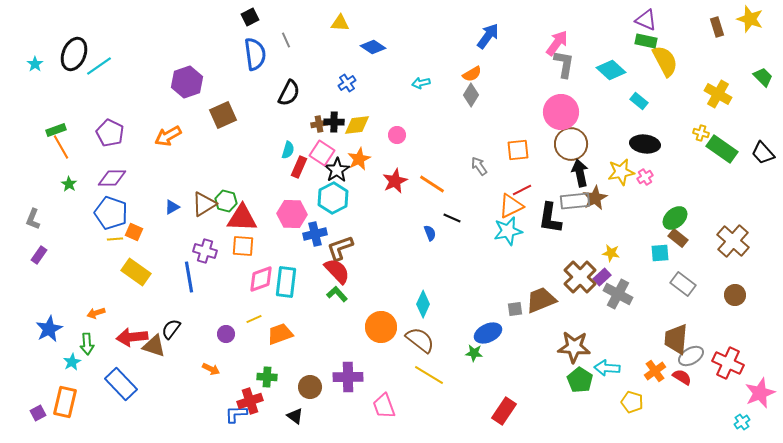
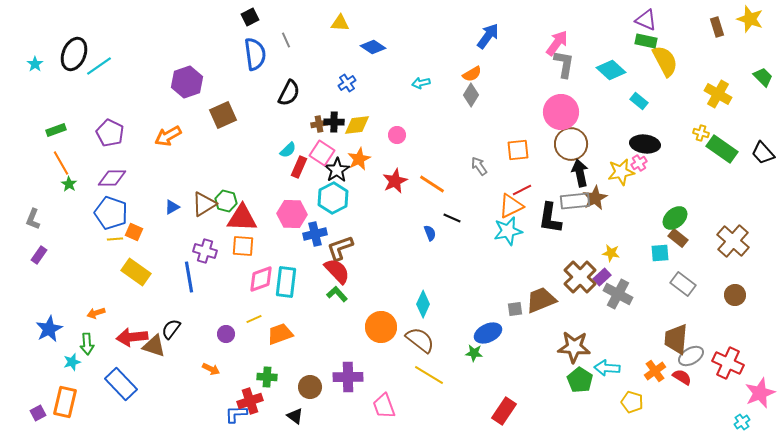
orange line at (61, 147): moved 16 px down
cyan semicircle at (288, 150): rotated 30 degrees clockwise
pink cross at (645, 177): moved 6 px left, 14 px up
cyan star at (72, 362): rotated 12 degrees clockwise
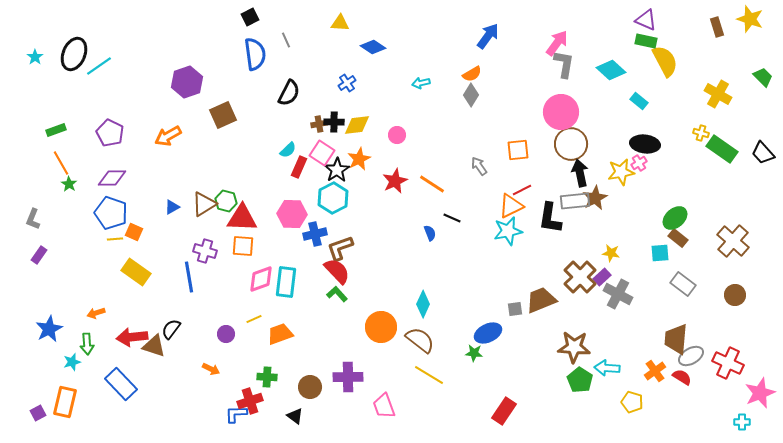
cyan star at (35, 64): moved 7 px up
cyan cross at (742, 422): rotated 35 degrees clockwise
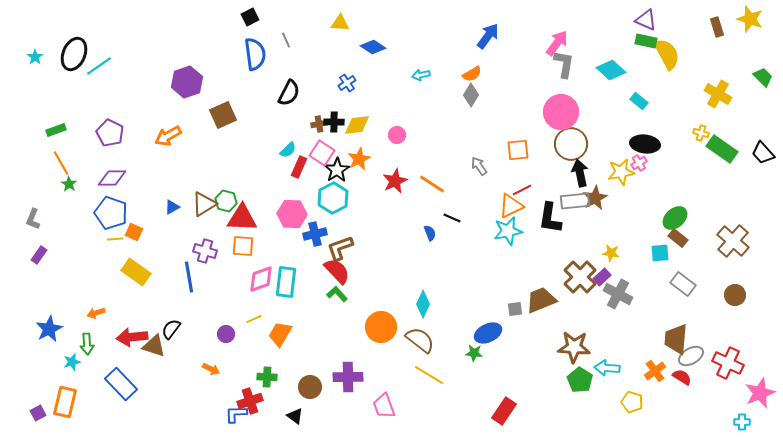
yellow semicircle at (665, 61): moved 2 px right, 7 px up
cyan arrow at (421, 83): moved 8 px up
orange trapezoid at (280, 334): rotated 40 degrees counterclockwise
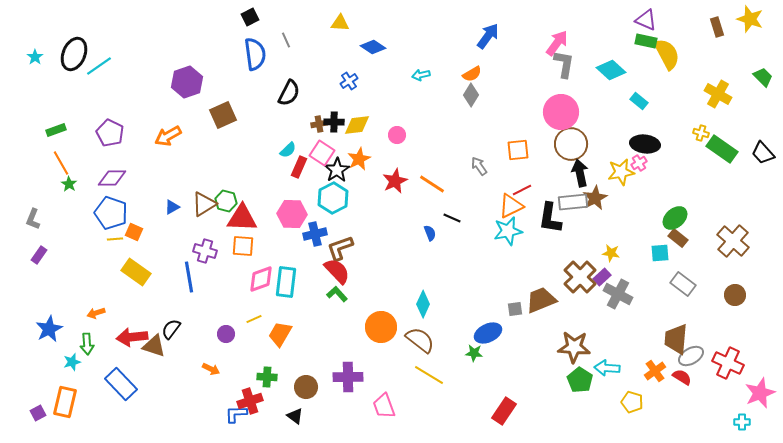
blue cross at (347, 83): moved 2 px right, 2 px up
gray rectangle at (575, 201): moved 2 px left, 1 px down
brown circle at (310, 387): moved 4 px left
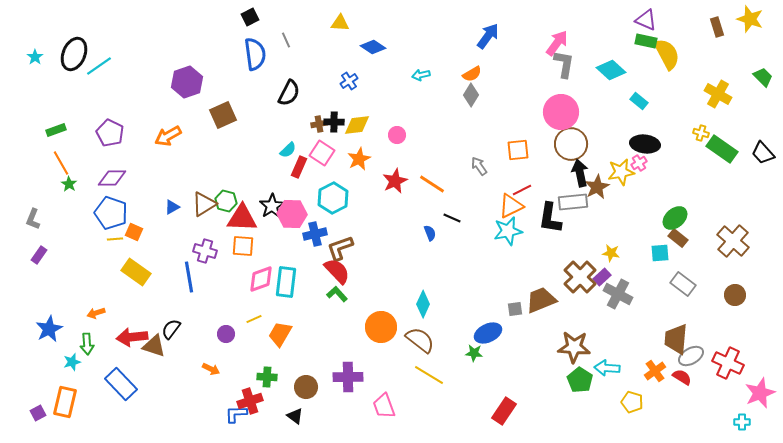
black star at (337, 170): moved 65 px left, 36 px down
brown star at (595, 198): moved 2 px right, 11 px up
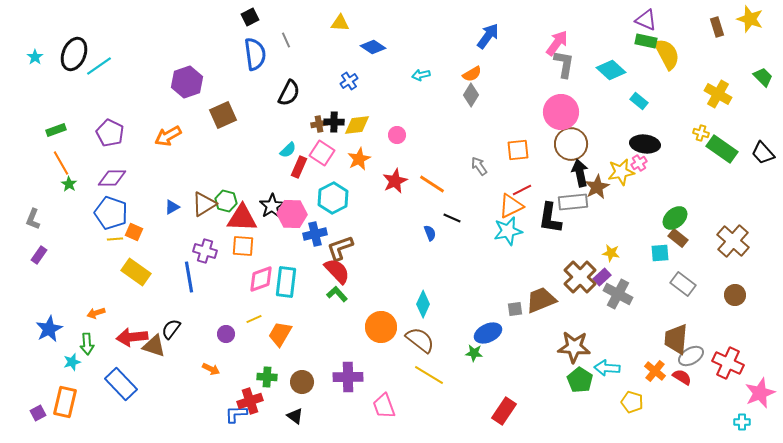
orange cross at (655, 371): rotated 15 degrees counterclockwise
brown circle at (306, 387): moved 4 px left, 5 px up
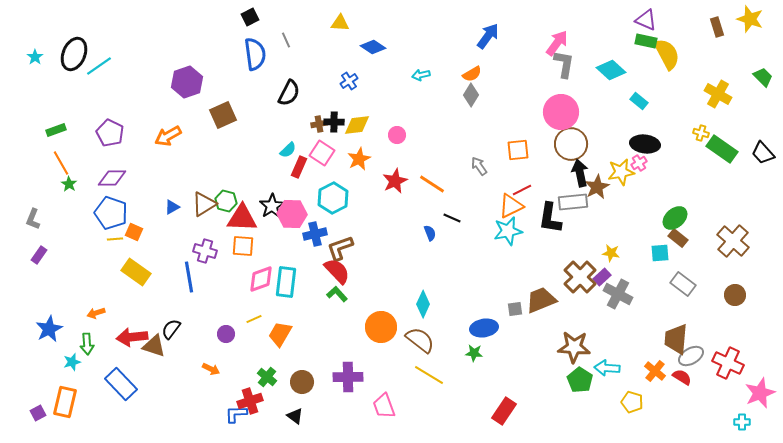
blue ellipse at (488, 333): moved 4 px left, 5 px up; rotated 16 degrees clockwise
green cross at (267, 377): rotated 36 degrees clockwise
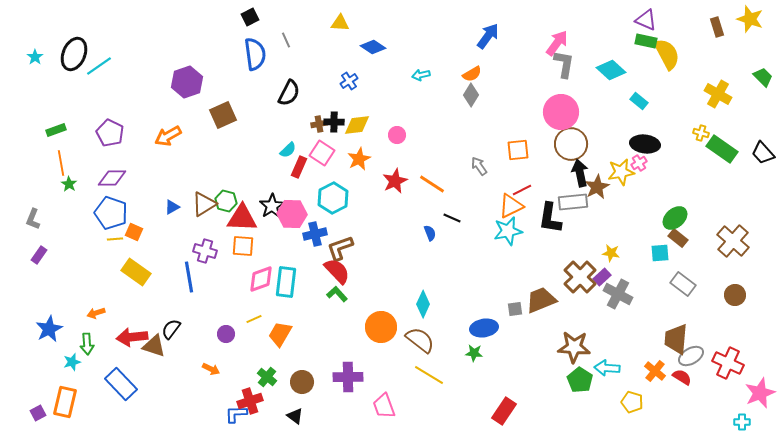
orange line at (61, 163): rotated 20 degrees clockwise
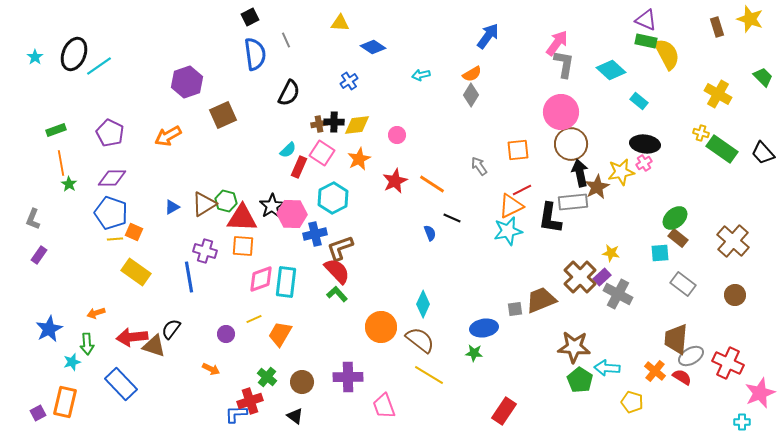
pink cross at (639, 163): moved 5 px right
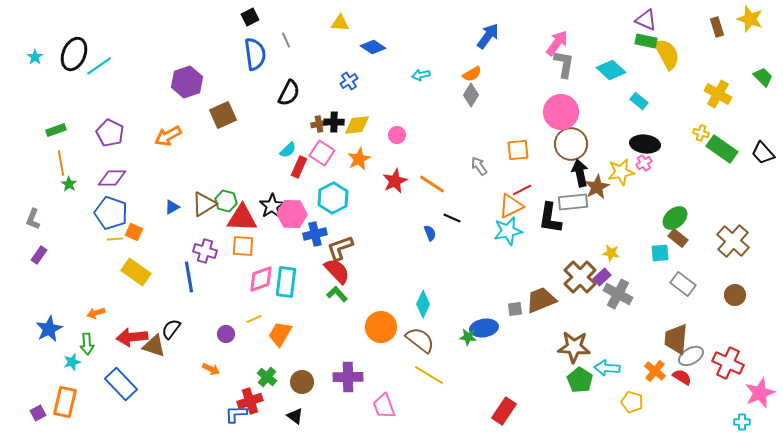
green star at (474, 353): moved 6 px left, 16 px up
